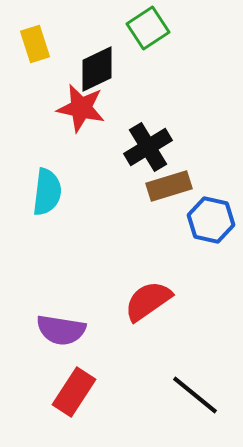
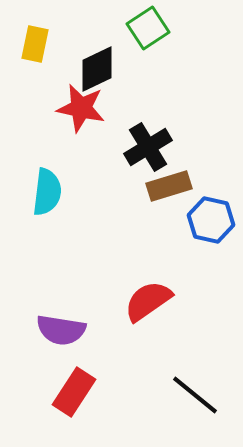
yellow rectangle: rotated 30 degrees clockwise
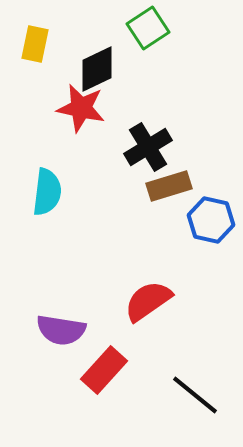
red rectangle: moved 30 px right, 22 px up; rotated 9 degrees clockwise
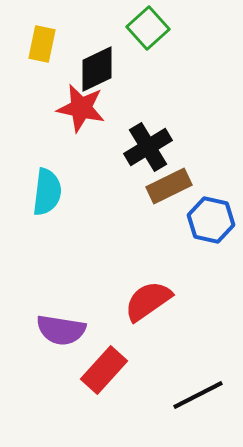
green square: rotated 9 degrees counterclockwise
yellow rectangle: moved 7 px right
brown rectangle: rotated 9 degrees counterclockwise
black line: moved 3 px right; rotated 66 degrees counterclockwise
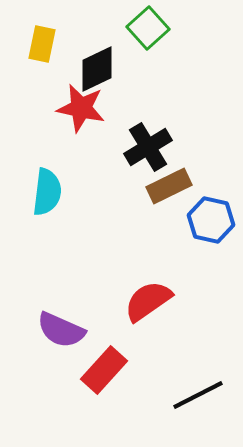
purple semicircle: rotated 15 degrees clockwise
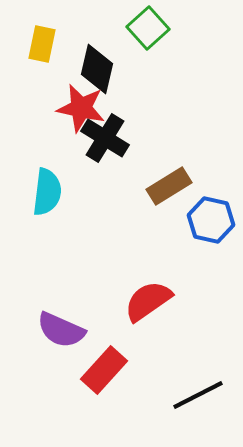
black diamond: rotated 51 degrees counterclockwise
black cross: moved 43 px left, 9 px up; rotated 27 degrees counterclockwise
brown rectangle: rotated 6 degrees counterclockwise
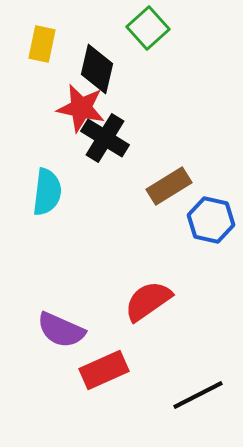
red rectangle: rotated 24 degrees clockwise
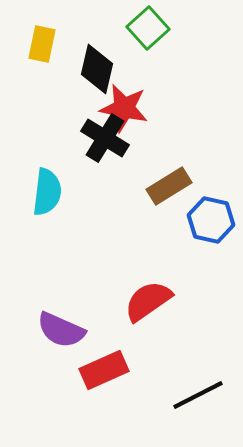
red star: moved 43 px right
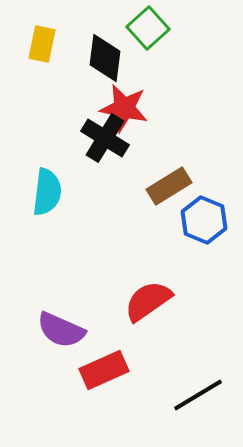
black diamond: moved 8 px right, 11 px up; rotated 6 degrees counterclockwise
blue hexagon: moved 7 px left; rotated 9 degrees clockwise
black line: rotated 4 degrees counterclockwise
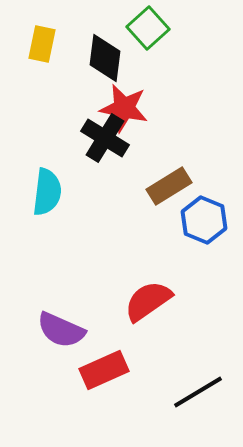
black line: moved 3 px up
